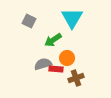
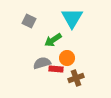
gray semicircle: moved 1 px left, 1 px up
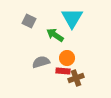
green arrow: moved 2 px right, 5 px up; rotated 66 degrees clockwise
gray semicircle: moved 1 px left, 1 px up
red rectangle: moved 7 px right, 2 px down
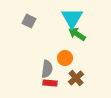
green arrow: moved 22 px right, 1 px up
orange circle: moved 2 px left
gray semicircle: moved 6 px right, 7 px down; rotated 114 degrees clockwise
red rectangle: moved 13 px left, 12 px down
brown cross: rotated 21 degrees counterclockwise
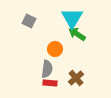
orange circle: moved 10 px left, 9 px up
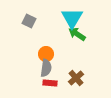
orange circle: moved 9 px left, 5 px down
gray semicircle: moved 1 px left, 1 px up
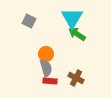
gray semicircle: rotated 24 degrees counterclockwise
brown cross: rotated 21 degrees counterclockwise
red rectangle: moved 2 px up
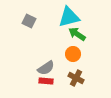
cyan triangle: moved 3 px left, 1 px up; rotated 45 degrees clockwise
orange circle: moved 27 px right
gray semicircle: rotated 72 degrees clockwise
red rectangle: moved 4 px left
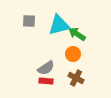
cyan triangle: moved 10 px left, 8 px down
gray square: rotated 24 degrees counterclockwise
